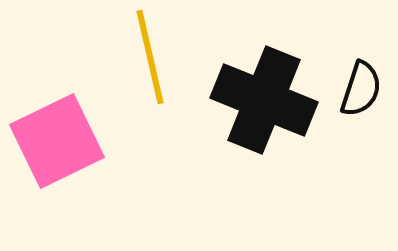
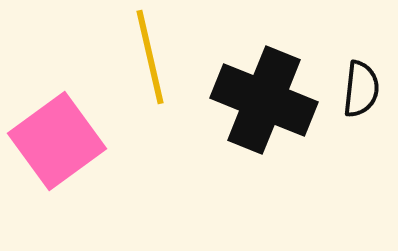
black semicircle: rotated 12 degrees counterclockwise
pink square: rotated 10 degrees counterclockwise
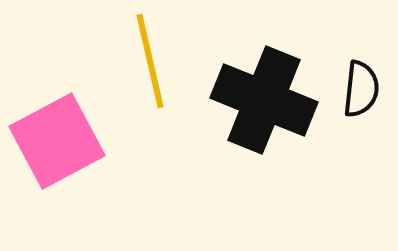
yellow line: moved 4 px down
pink square: rotated 8 degrees clockwise
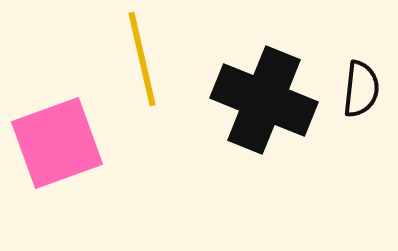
yellow line: moved 8 px left, 2 px up
pink square: moved 2 px down; rotated 8 degrees clockwise
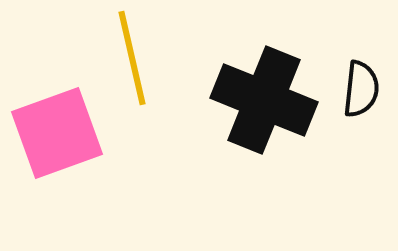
yellow line: moved 10 px left, 1 px up
pink square: moved 10 px up
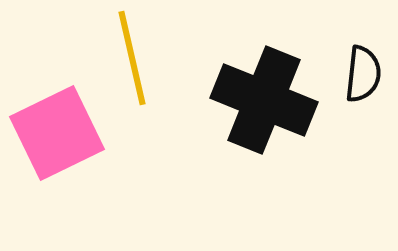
black semicircle: moved 2 px right, 15 px up
pink square: rotated 6 degrees counterclockwise
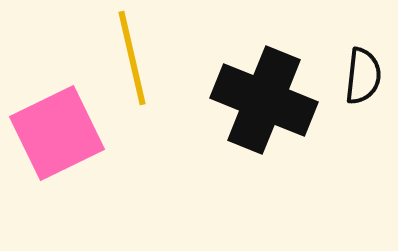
black semicircle: moved 2 px down
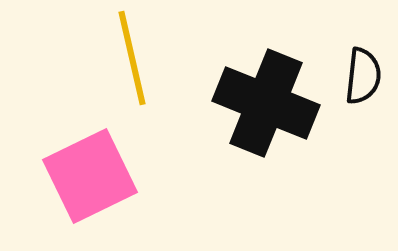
black cross: moved 2 px right, 3 px down
pink square: moved 33 px right, 43 px down
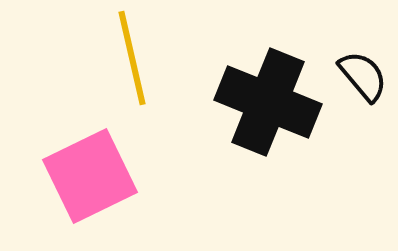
black semicircle: rotated 46 degrees counterclockwise
black cross: moved 2 px right, 1 px up
